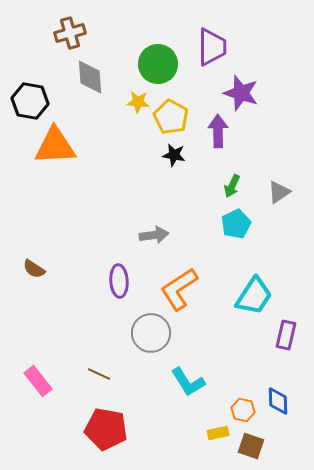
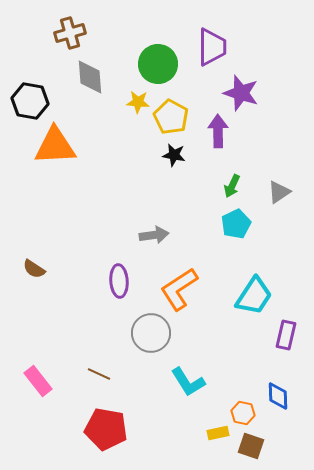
blue diamond: moved 5 px up
orange hexagon: moved 3 px down
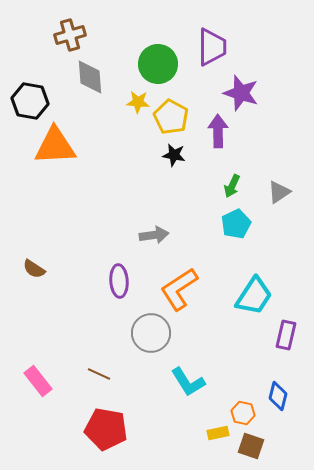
brown cross: moved 2 px down
blue diamond: rotated 16 degrees clockwise
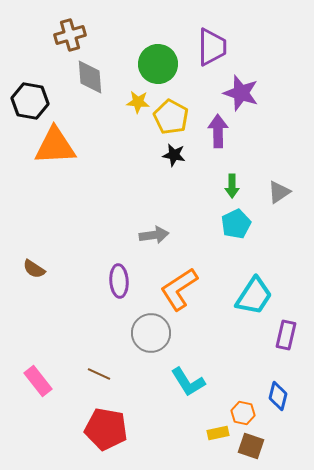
green arrow: rotated 25 degrees counterclockwise
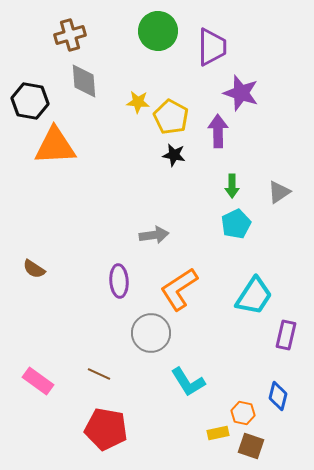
green circle: moved 33 px up
gray diamond: moved 6 px left, 4 px down
pink rectangle: rotated 16 degrees counterclockwise
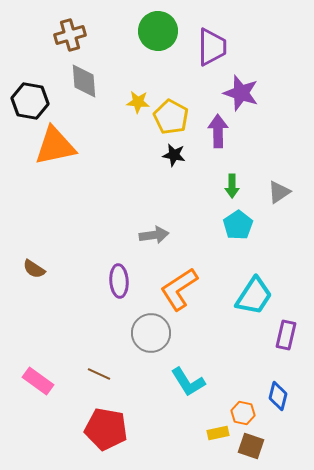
orange triangle: rotated 9 degrees counterclockwise
cyan pentagon: moved 2 px right, 1 px down; rotated 8 degrees counterclockwise
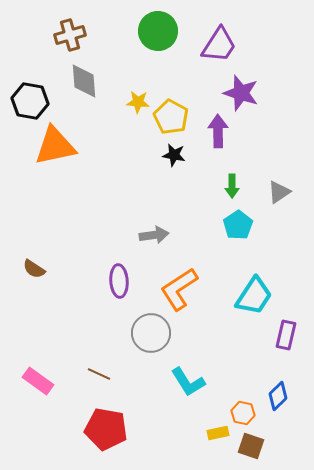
purple trapezoid: moved 7 px right, 2 px up; rotated 33 degrees clockwise
blue diamond: rotated 32 degrees clockwise
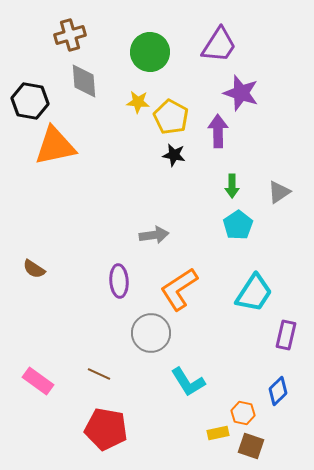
green circle: moved 8 px left, 21 px down
cyan trapezoid: moved 3 px up
blue diamond: moved 5 px up
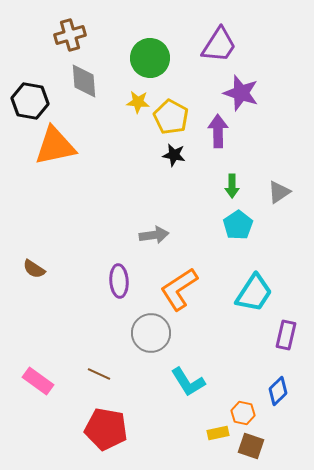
green circle: moved 6 px down
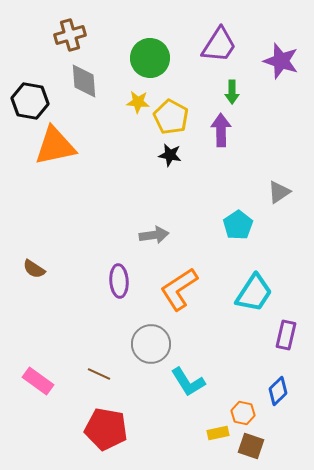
purple star: moved 40 px right, 32 px up
purple arrow: moved 3 px right, 1 px up
black star: moved 4 px left
green arrow: moved 94 px up
gray circle: moved 11 px down
